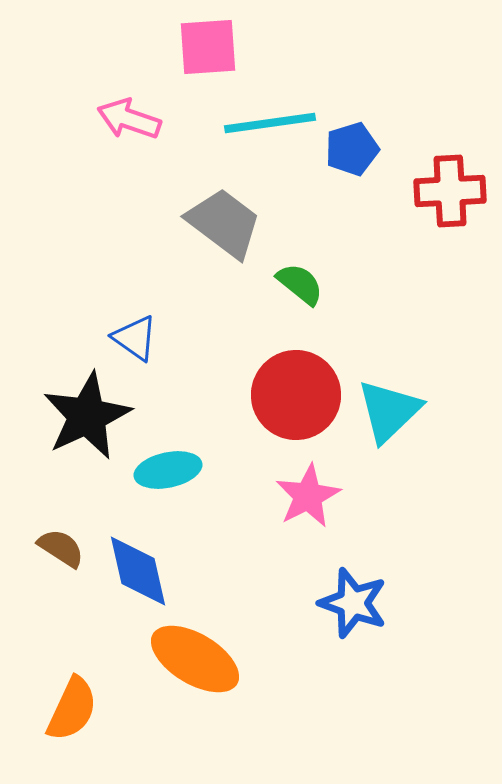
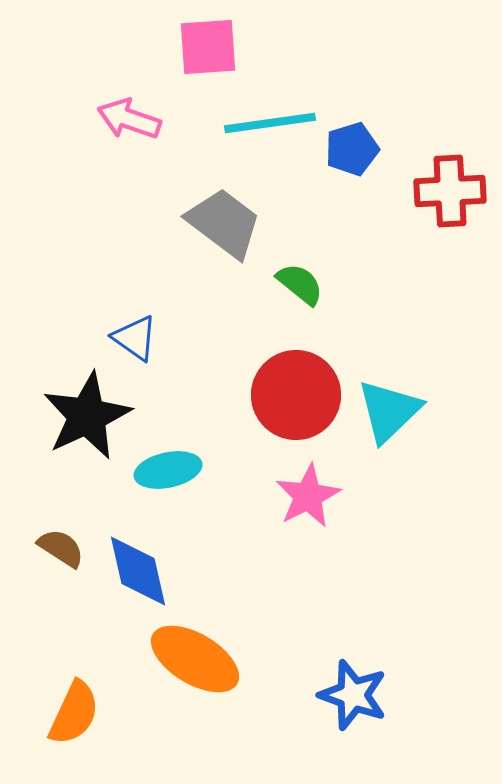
blue star: moved 92 px down
orange semicircle: moved 2 px right, 4 px down
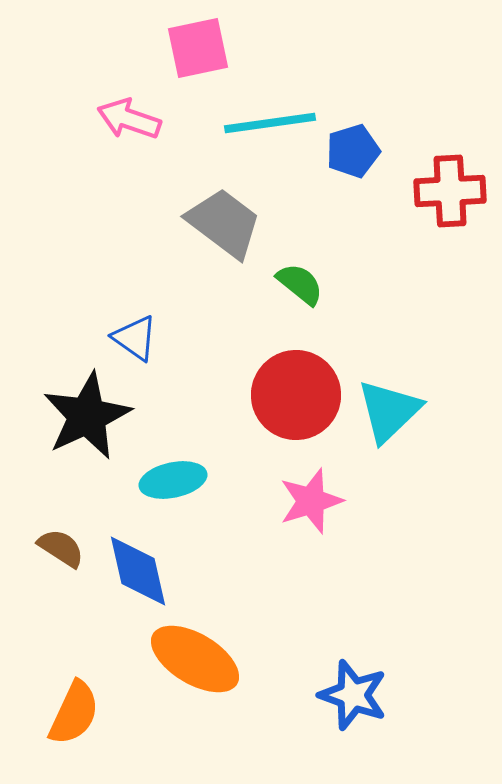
pink square: moved 10 px left, 1 px down; rotated 8 degrees counterclockwise
blue pentagon: moved 1 px right, 2 px down
cyan ellipse: moved 5 px right, 10 px down
pink star: moved 3 px right, 5 px down; rotated 10 degrees clockwise
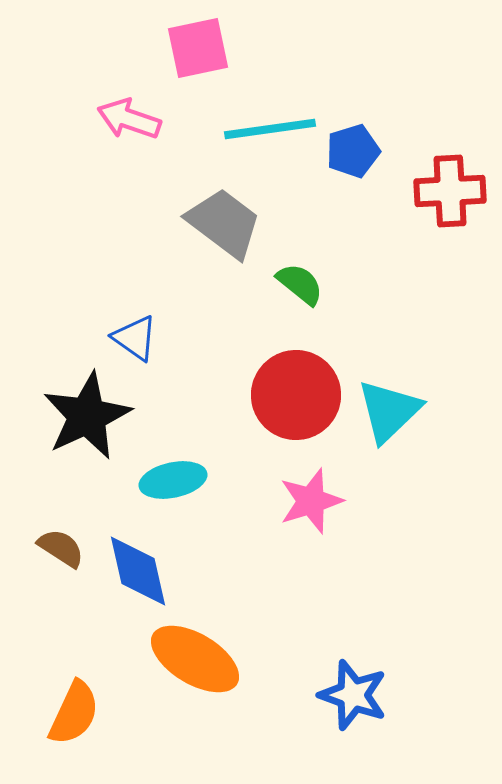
cyan line: moved 6 px down
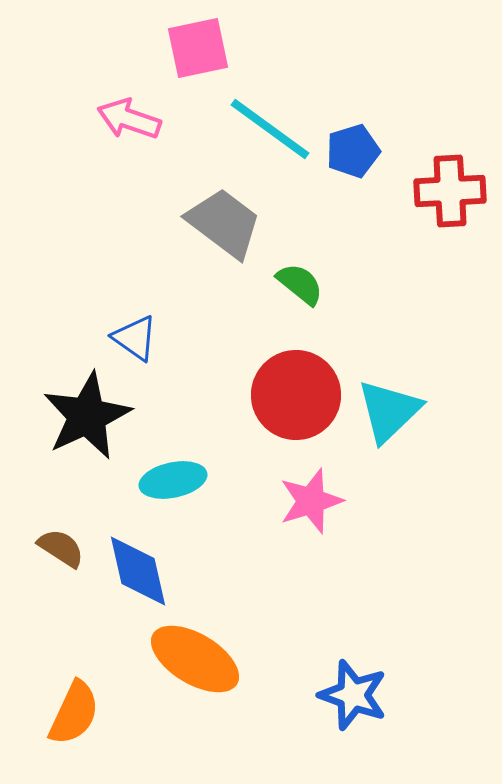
cyan line: rotated 44 degrees clockwise
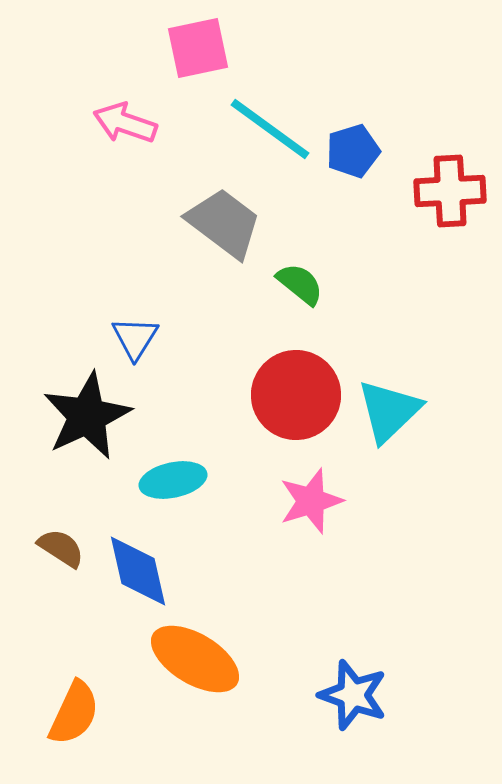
pink arrow: moved 4 px left, 4 px down
blue triangle: rotated 27 degrees clockwise
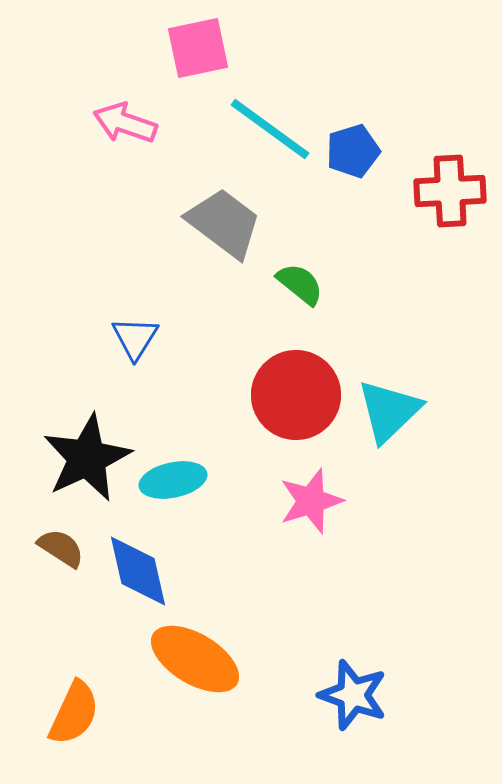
black star: moved 42 px down
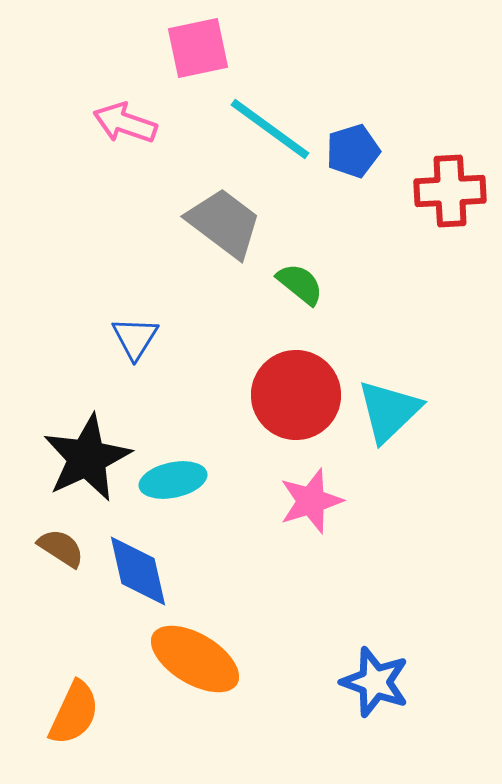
blue star: moved 22 px right, 13 px up
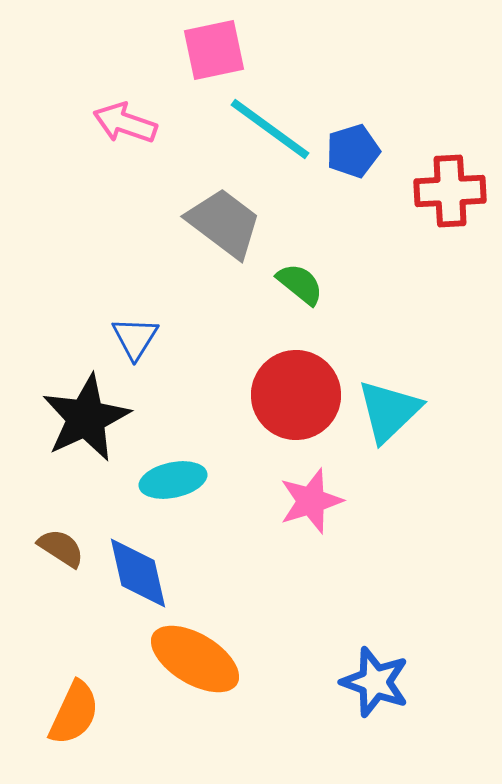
pink square: moved 16 px right, 2 px down
black star: moved 1 px left, 40 px up
blue diamond: moved 2 px down
